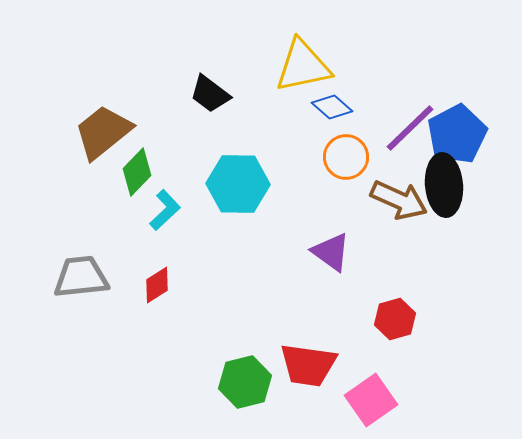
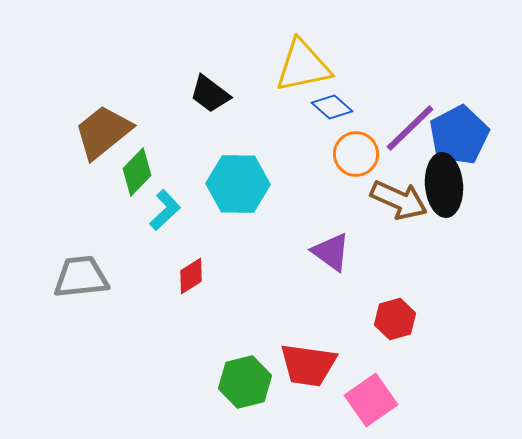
blue pentagon: moved 2 px right, 1 px down
orange circle: moved 10 px right, 3 px up
red diamond: moved 34 px right, 9 px up
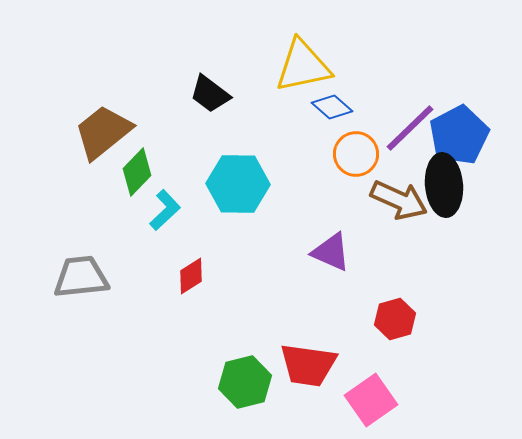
purple triangle: rotated 12 degrees counterclockwise
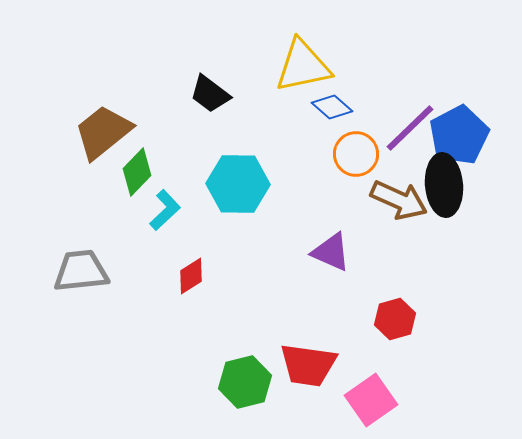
gray trapezoid: moved 6 px up
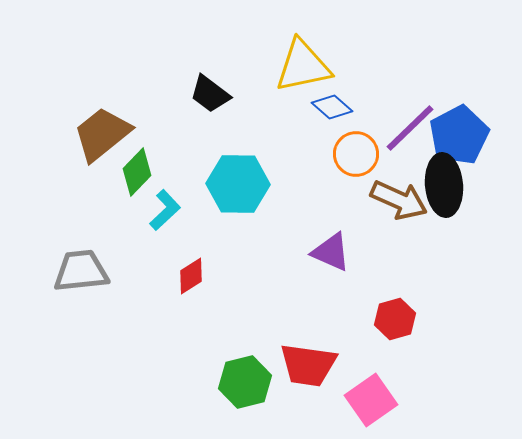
brown trapezoid: moved 1 px left, 2 px down
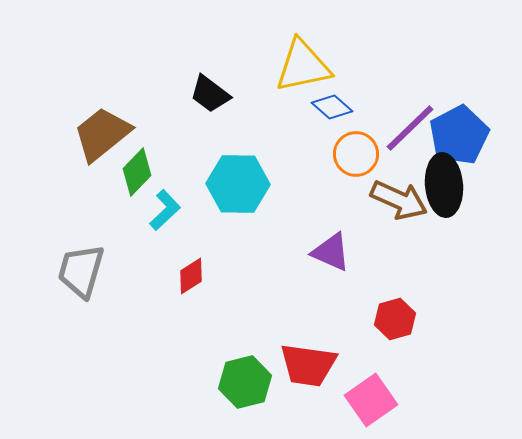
gray trapezoid: rotated 68 degrees counterclockwise
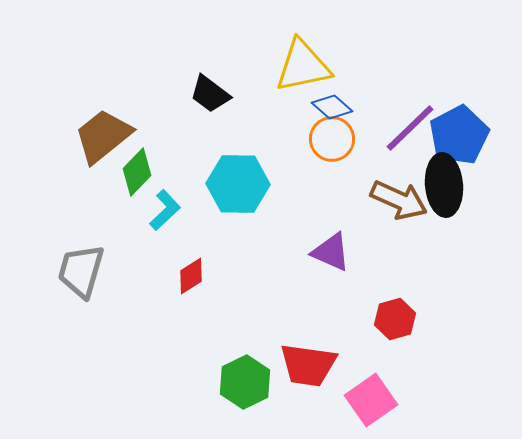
brown trapezoid: moved 1 px right, 2 px down
orange circle: moved 24 px left, 15 px up
green hexagon: rotated 12 degrees counterclockwise
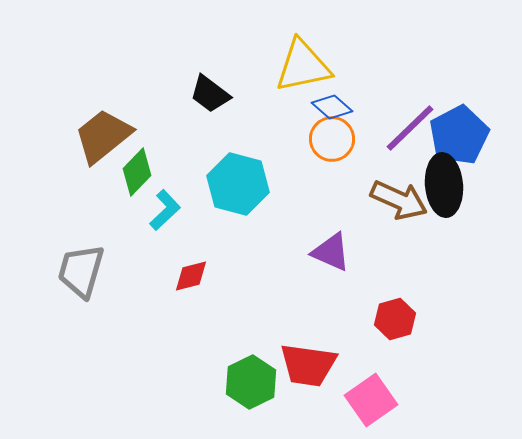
cyan hexagon: rotated 14 degrees clockwise
red diamond: rotated 18 degrees clockwise
green hexagon: moved 6 px right
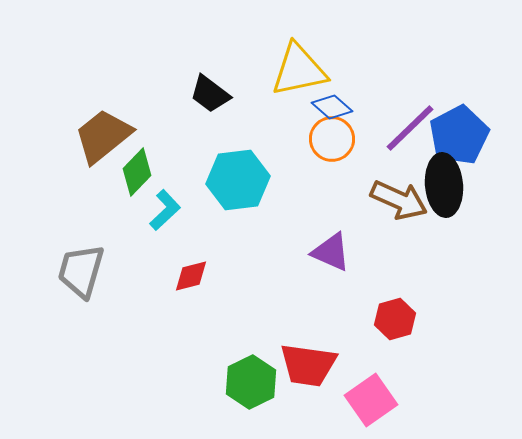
yellow triangle: moved 4 px left, 4 px down
cyan hexagon: moved 4 px up; rotated 22 degrees counterclockwise
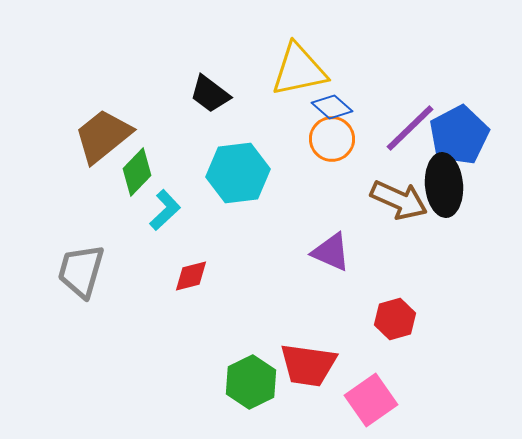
cyan hexagon: moved 7 px up
